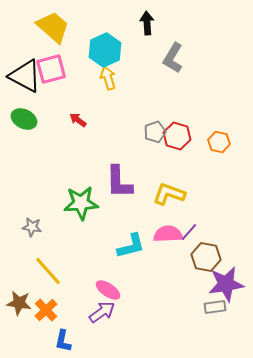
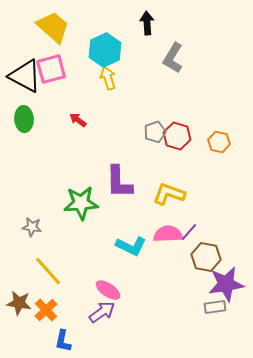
green ellipse: rotated 60 degrees clockwise
cyan L-shape: rotated 40 degrees clockwise
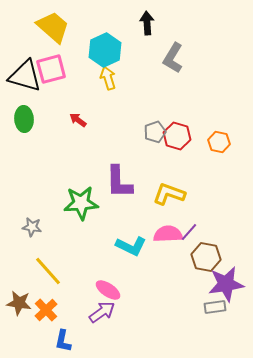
black triangle: rotated 12 degrees counterclockwise
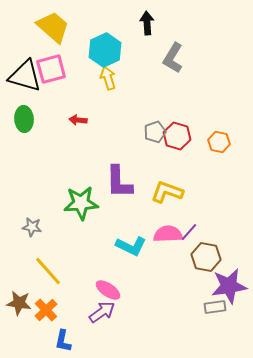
red arrow: rotated 30 degrees counterclockwise
yellow L-shape: moved 2 px left, 2 px up
purple star: moved 3 px right, 2 px down
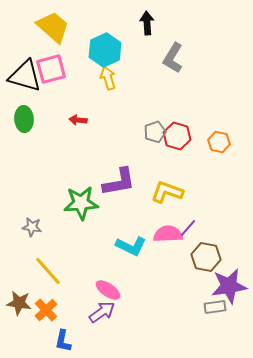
purple L-shape: rotated 99 degrees counterclockwise
purple line: moved 1 px left, 4 px up
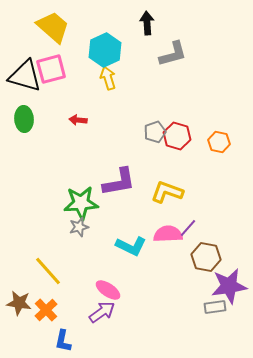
gray L-shape: moved 4 px up; rotated 136 degrees counterclockwise
gray star: moved 47 px right; rotated 24 degrees counterclockwise
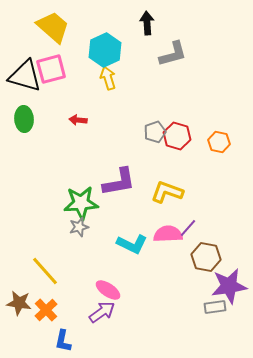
cyan L-shape: moved 1 px right, 2 px up
yellow line: moved 3 px left
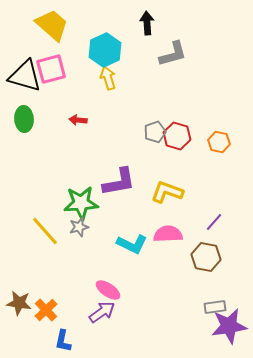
yellow trapezoid: moved 1 px left, 2 px up
purple line: moved 26 px right, 6 px up
yellow line: moved 40 px up
purple star: moved 40 px down
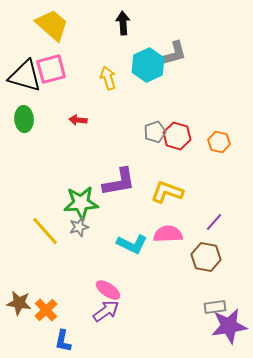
black arrow: moved 24 px left
cyan hexagon: moved 43 px right, 15 px down
purple arrow: moved 4 px right, 1 px up
